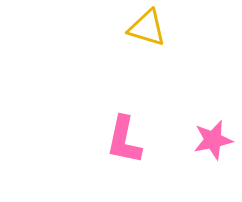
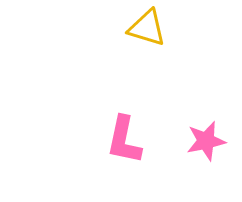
pink star: moved 7 px left, 1 px down
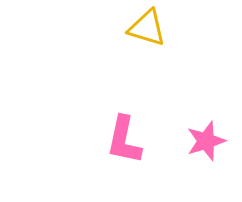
pink star: rotated 6 degrees counterclockwise
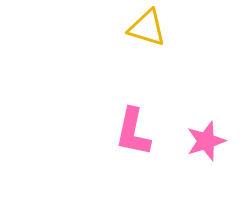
pink L-shape: moved 9 px right, 8 px up
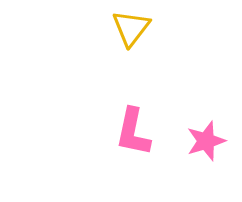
yellow triangle: moved 16 px left; rotated 51 degrees clockwise
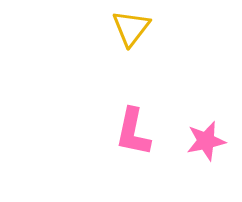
pink star: rotated 6 degrees clockwise
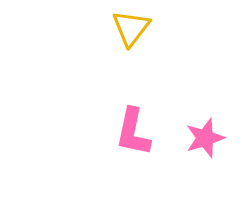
pink star: moved 1 px left, 3 px up; rotated 6 degrees counterclockwise
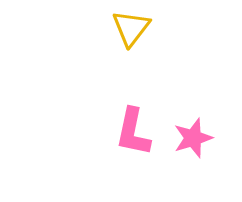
pink star: moved 12 px left
